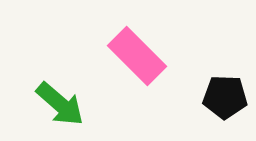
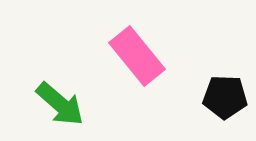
pink rectangle: rotated 6 degrees clockwise
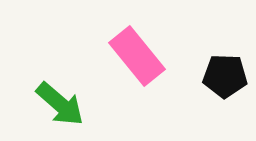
black pentagon: moved 21 px up
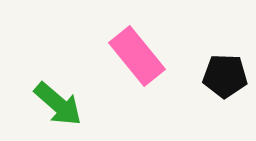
green arrow: moved 2 px left
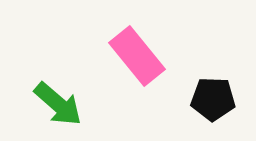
black pentagon: moved 12 px left, 23 px down
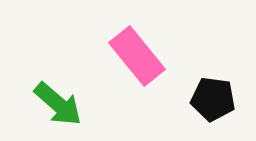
black pentagon: rotated 6 degrees clockwise
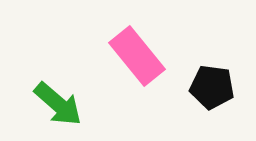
black pentagon: moved 1 px left, 12 px up
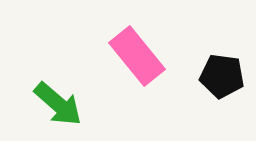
black pentagon: moved 10 px right, 11 px up
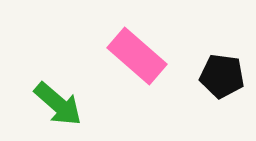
pink rectangle: rotated 10 degrees counterclockwise
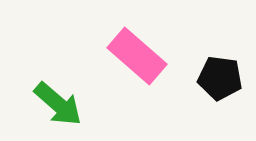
black pentagon: moved 2 px left, 2 px down
